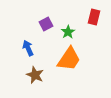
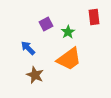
red rectangle: rotated 21 degrees counterclockwise
blue arrow: rotated 21 degrees counterclockwise
orange trapezoid: rotated 20 degrees clockwise
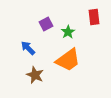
orange trapezoid: moved 1 px left, 1 px down
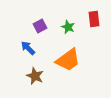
red rectangle: moved 2 px down
purple square: moved 6 px left, 2 px down
green star: moved 5 px up; rotated 16 degrees counterclockwise
brown star: moved 1 px down
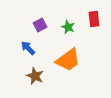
purple square: moved 1 px up
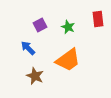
red rectangle: moved 4 px right
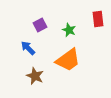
green star: moved 1 px right, 3 px down
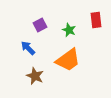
red rectangle: moved 2 px left, 1 px down
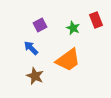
red rectangle: rotated 14 degrees counterclockwise
green star: moved 4 px right, 2 px up
blue arrow: moved 3 px right
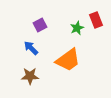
green star: moved 4 px right; rotated 24 degrees clockwise
brown star: moved 5 px left; rotated 24 degrees counterclockwise
